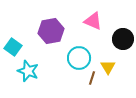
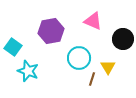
brown line: moved 1 px down
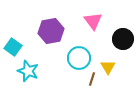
pink triangle: rotated 30 degrees clockwise
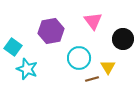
cyan star: moved 1 px left, 2 px up
brown line: rotated 56 degrees clockwise
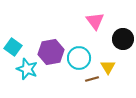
pink triangle: moved 2 px right
purple hexagon: moved 21 px down
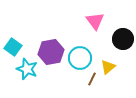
cyan circle: moved 1 px right
yellow triangle: rotated 21 degrees clockwise
brown line: rotated 48 degrees counterclockwise
